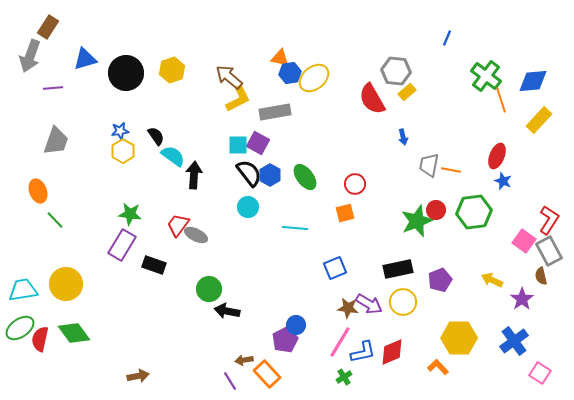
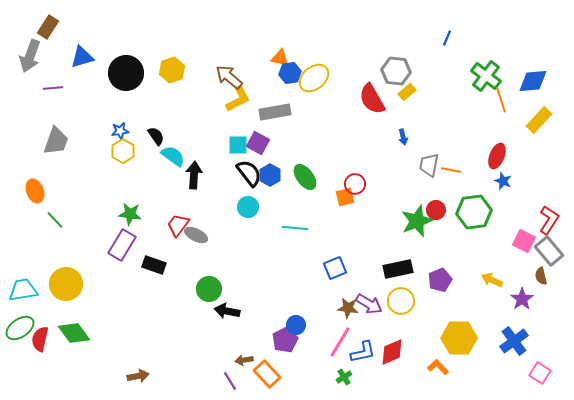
blue triangle at (85, 59): moved 3 px left, 2 px up
orange ellipse at (38, 191): moved 3 px left
orange square at (345, 213): moved 16 px up
pink square at (524, 241): rotated 10 degrees counterclockwise
gray rectangle at (549, 251): rotated 12 degrees counterclockwise
yellow circle at (403, 302): moved 2 px left, 1 px up
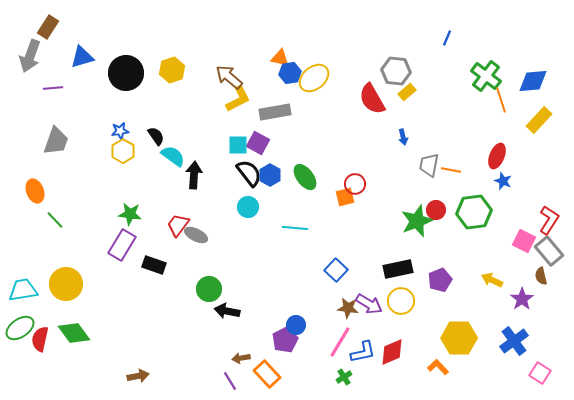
blue square at (335, 268): moved 1 px right, 2 px down; rotated 25 degrees counterclockwise
brown arrow at (244, 360): moved 3 px left, 2 px up
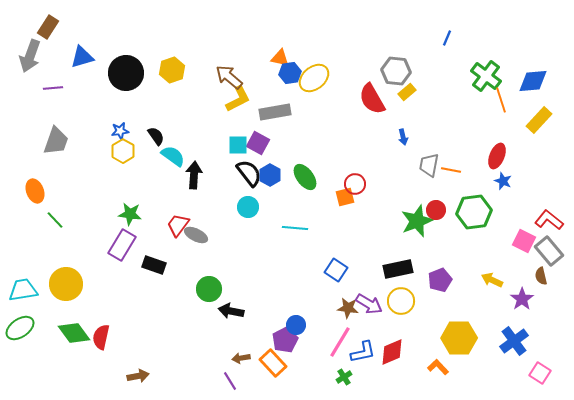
red L-shape at (549, 220): rotated 84 degrees counterclockwise
blue square at (336, 270): rotated 10 degrees counterclockwise
black arrow at (227, 311): moved 4 px right
red semicircle at (40, 339): moved 61 px right, 2 px up
orange rectangle at (267, 374): moved 6 px right, 11 px up
